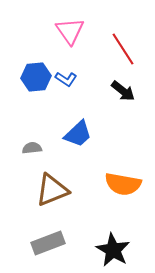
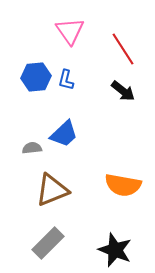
blue L-shape: moved 1 px down; rotated 70 degrees clockwise
blue trapezoid: moved 14 px left
orange semicircle: moved 1 px down
gray rectangle: rotated 24 degrees counterclockwise
black star: moved 2 px right; rotated 8 degrees counterclockwise
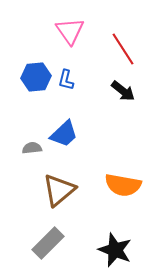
brown triangle: moved 7 px right; rotated 18 degrees counterclockwise
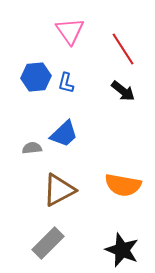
blue L-shape: moved 3 px down
brown triangle: rotated 12 degrees clockwise
black star: moved 7 px right
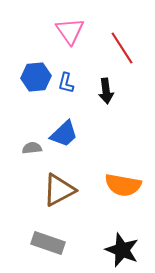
red line: moved 1 px left, 1 px up
black arrow: moved 17 px left; rotated 45 degrees clockwise
gray rectangle: rotated 64 degrees clockwise
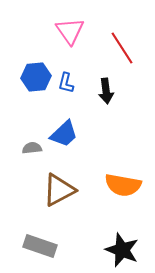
gray rectangle: moved 8 px left, 3 px down
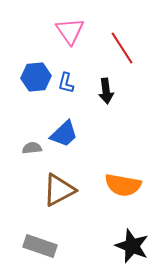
black star: moved 10 px right, 4 px up
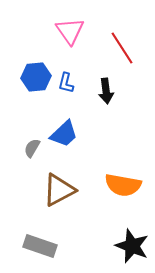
gray semicircle: rotated 54 degrees counterclockwise
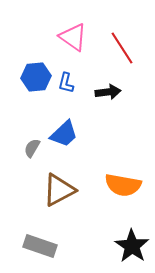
pink triangle: moved 3 px right, 6 px down; rotated 20 degrees counterclockwise
black arrow: moved 2 px right, 1 px down; rotated 90 degrees counterclockwise
black star: rotated 12 degrees clockwise
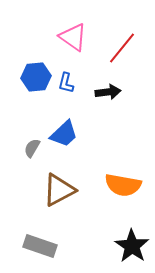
red line: rotated 72 degrees clockwise
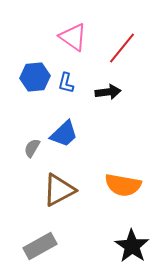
blue hexagon: moved 1 px left
gray rectangle: rotated 48 degrees counterclockwise
